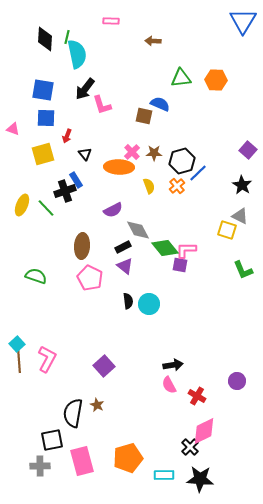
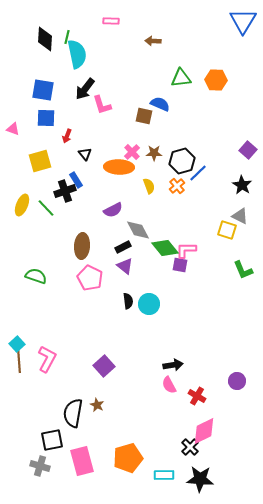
yellow square at (43, 154): moved 3 px left, 7 px down
gray cross at (40, 466): rotated 18 degrees clockwise
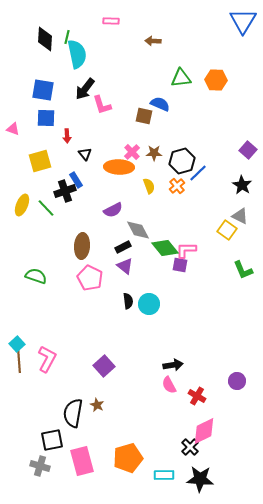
red arrow at (67, 136): rotated 24 degrees counterclockwise
yellow square at (227, 230): rotated 18 degrees clockwise
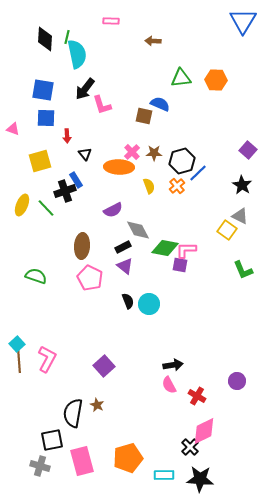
green diamond at (165, 248): rotated 40 degrees counterclockwise
black semicircle at (128, 301): rotated 14 degrees counterclockwise
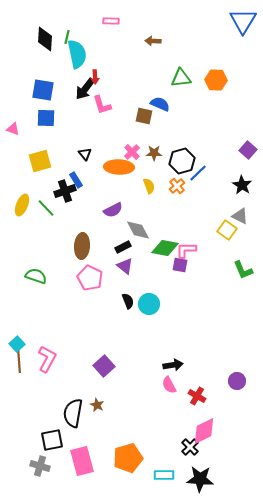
red arrow at (67, 136): moved 28 px right, 59 px up
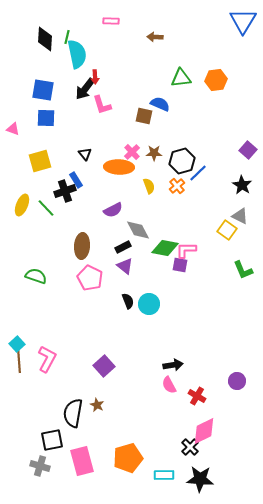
brown arrow at (153, 41): moved 2 px right, 4 px up
orange hexagon at (216, 80): rotated 10 degrees counterclockwise
